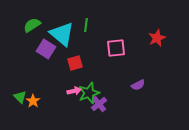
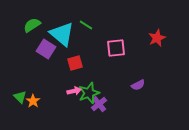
green line: rotated 64 degrees counterclockwise
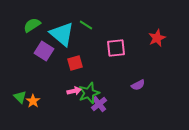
purple square: moved 2 px left, 2 px down
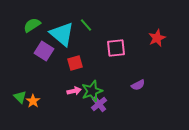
green line: rotated 16 degrees clockwise
green star: moved 3 px right, 2 px up
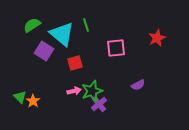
green line: rotated 24 degrees clockwise
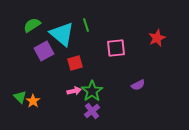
purple square: rotated 30 degrees clockwise
green star: rotated 15 degrees counterclockwise
purple cross: moved 7 px left, 7 px down
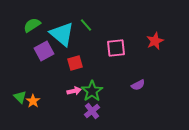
green line: rotated 24 degrees counterclockwise
red star: moved 2 px left, 3 px down
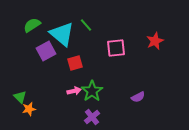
purple square: moved 2 px right
purple semicircle: moved 12 px down
orange star: moved 4 px left, 8 px down; rotated 24 degrees clockwise
purple cross: moved 6 px down
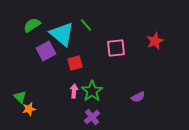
pink arrow: rotated 72 degrees counterclockwise
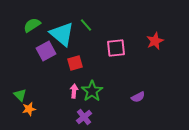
green triangle: moved 2 px up
purple cross: moved 8 px left
